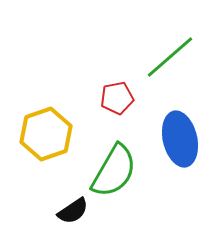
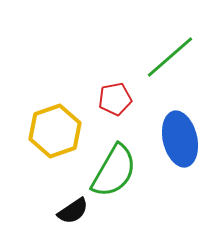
red pentagon: moved 2 px left, 1 px down
yellow hexagon: moved 9 px right, 3 px up
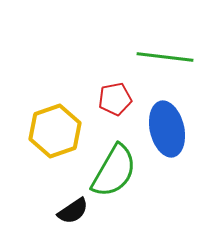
green line: moved 5 px left; rotated 48 degrees clockwise
blue ellipse: moved 13 px left, 10 px up
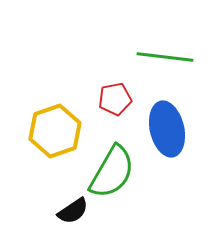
green semicircle: moved 2 px left, 1 px down
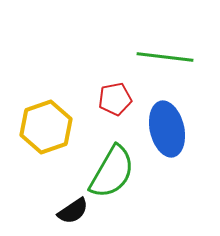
yellow hexagon: moved 9 px left, 4 px up
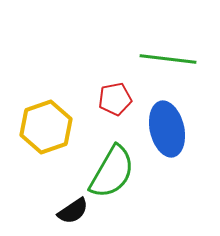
green line: moved 3 px right, 2 px down
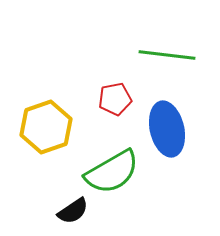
green line: moved 1 px left, 4 px up
green semicircle: rotated 30 degrees clockwise
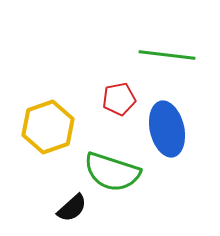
red pentagon: moved 4 px right
yellow hexagon: moved 2 px right
green semicircle: rotated 48 degrees clockwise
black semicircle: moved 1 px left, 3 px up; rotated 8 degrees counterclockwise
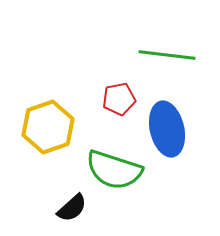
green semicircle: moved 2 px right, 2 px up
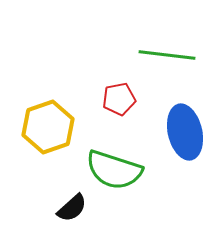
blue ellipse: moved 18 px right, 3 px down
